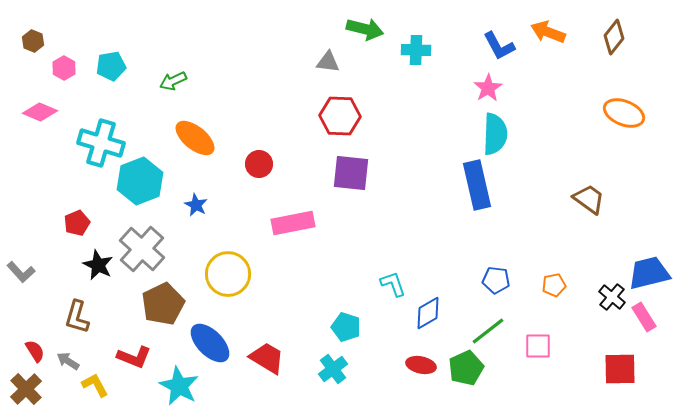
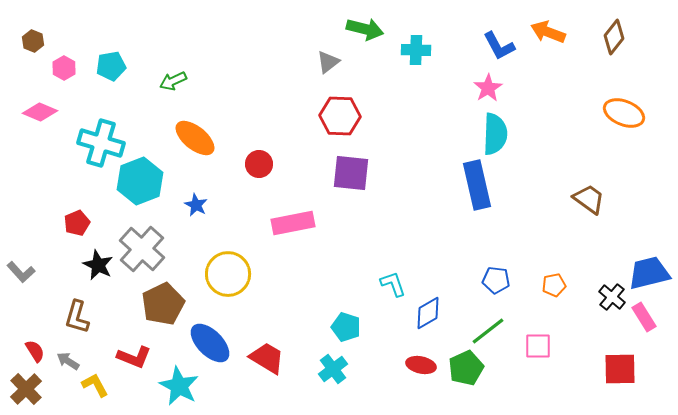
gray triangle at (328, 62): rotated 45 degrees counterclockwise
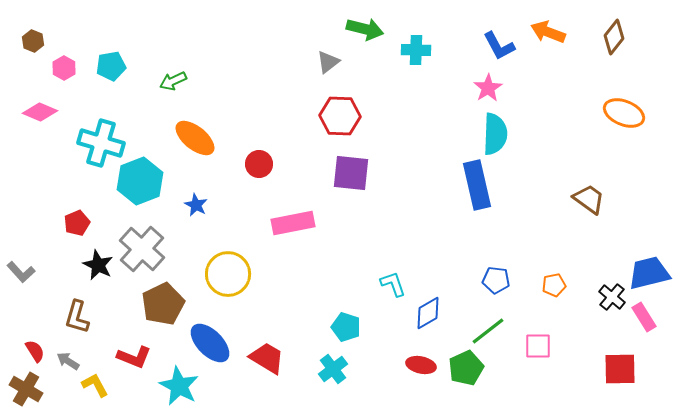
brown cross at (26, 389): rotated 16 degrees counterclockwise
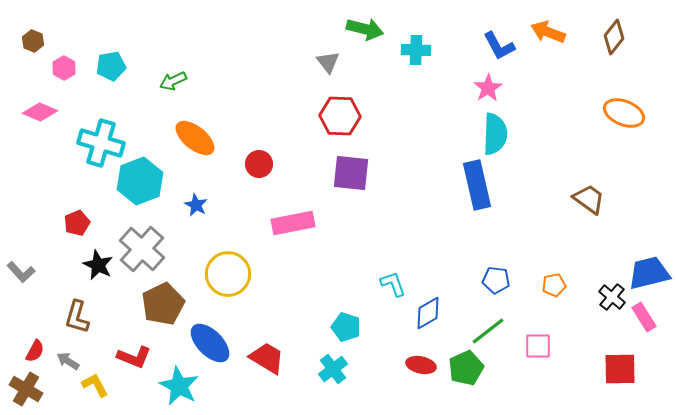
gray triangle at (328, 62): rotated 30 degrees counterclockwise
red semicircle at (35, 351): rotated 60 degrees clockwise
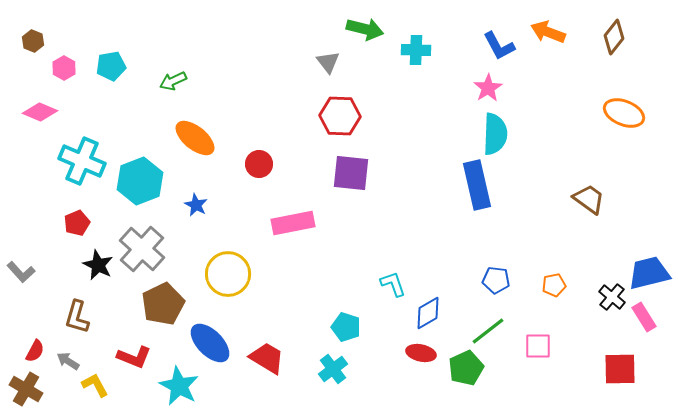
cyan cross at (101, 143): moved 19 px left, 18 px down; rotated 6 degrees clockwise
red ellipse at (421, 365): moved 12 px up
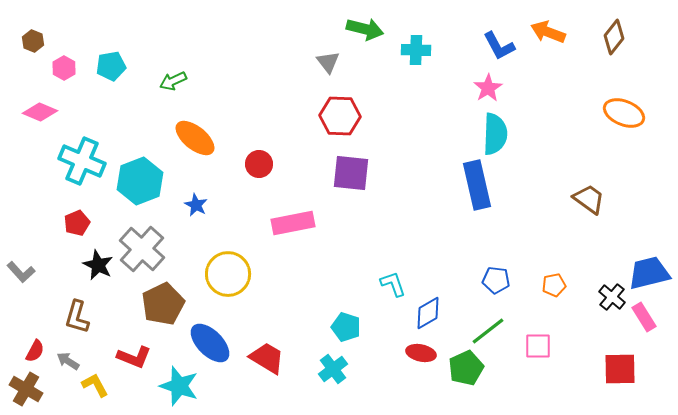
cyan star at (179, 386): rotated 9 degrees counterclockwise
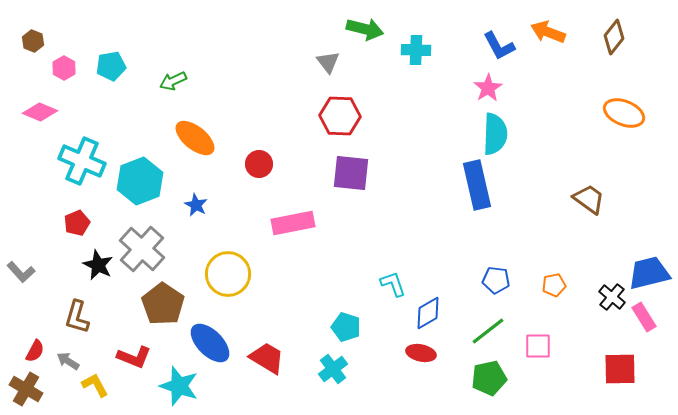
brown pentagon at (163, 304): rotated 12 degrees counterclockwise
green pentagon at (466, 368): moved 23 px right, 10 px down; rotated 12 degrees clockwise
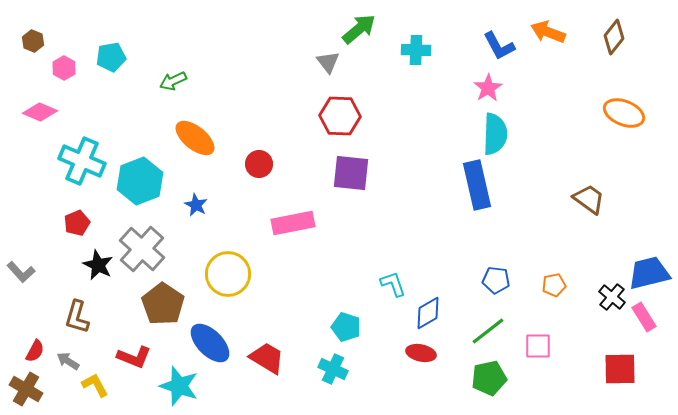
green arrow at (365, 29): moved 6 px left; rotated 54 degrees counterclockwise
cyan pentagon at (111, 66): moved 9 px up
cyan cross at (333, 369): rotated 28 degrees counterclockwise
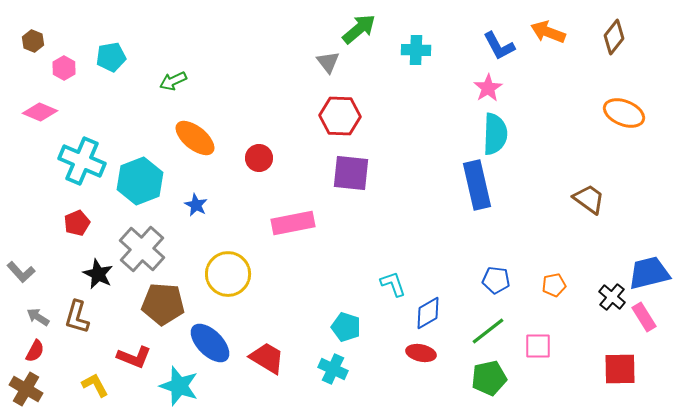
red circle at (259, 164): moved 6 px up
black star at (98, 265): moved 9 px down
brown pentagon at (163, 304): rotated 30 degrees counterclockwise
gray arrow at (68, 361): moved 30 px left, 44 px up
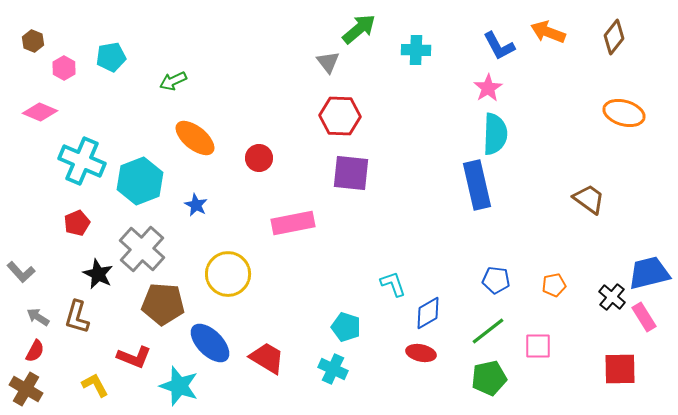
orange ellipse at (624, 113): rotated 6 degrees counterclockwise
